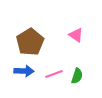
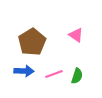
brown pentagon: moved 2 px right
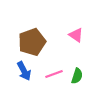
brown pentagon: rotated 12 degrees clockwise
blue arrow: rotated 60 degrees clockwise
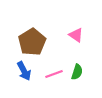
brown pentagon: rotated 12 degrees counterclockwise
green semicircle: moved 4 px up
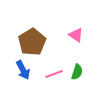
blue arrow: moved 1 px left, 1 px up
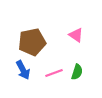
brown pentagon: rotated 20 degrees clockwise
pink line: moved 1 px up
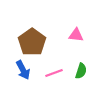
pink triangle: rotated 28 degrees counterclockwise
brown pentagon: rotated 24 degrees counterclockwise
green semicircle: moved 4 px right, 1 px up
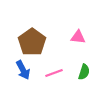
pink triangle: moved 2 px right, 2 px down
green semicircle: moved 3 px right, 1 px down
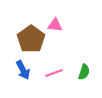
pink triangle: moved 23 px left, 12 px up
brown pentagon: moved 1 px left, 3 px up
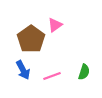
pink triangle: rotated 42 degrees counterclockwise
pink line: moved 2 px left, 3 px down
